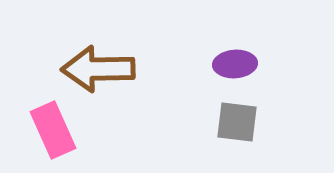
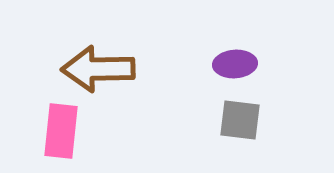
gray square: moved 3 px right, 2 px up
pink rectangle: moved 8 px right, 1 px down; rotated 30 degrees clockwise
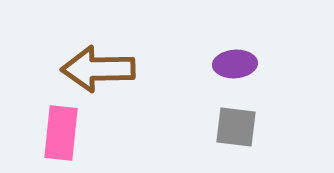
gray square: moved 4 px left, 7 px down
pink rectangle: moved 2 px down
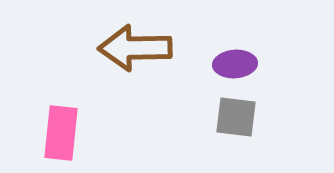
brown arrow: moved 37 px right, 21 px up
gray square: moved 10 px up
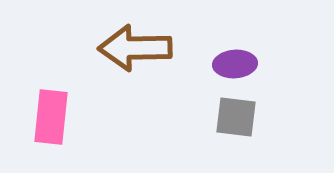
pink rectangle: moved 10 px left, 16 px up
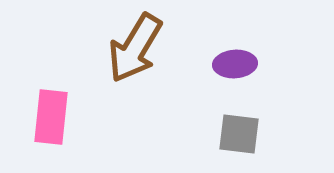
brown arrow: rotated 58 degrees counterclockwise
gray square: moved 3 px right, 17 px down
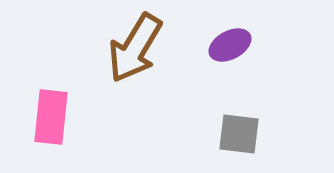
purple ellipse: moved 5 px left, 19 px up; rotated 24 degrees counterclockwise
